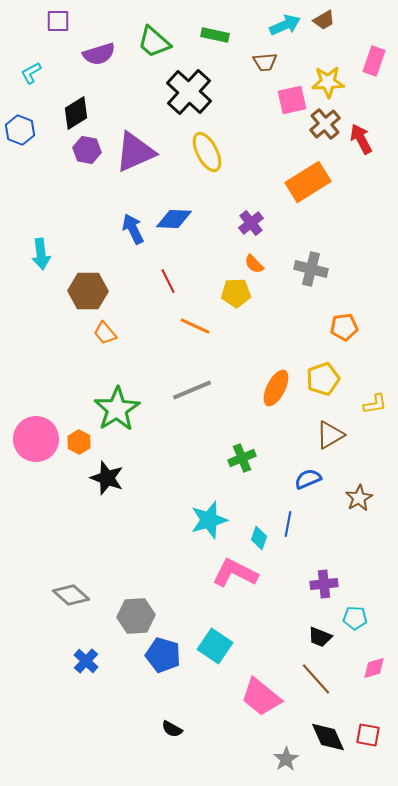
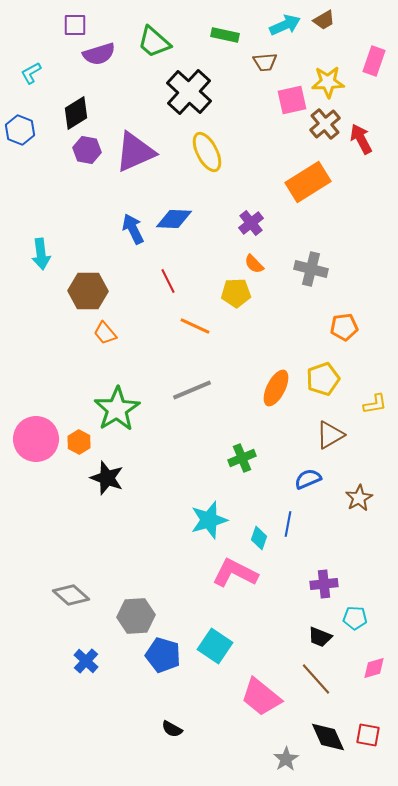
purple square at (58, 21): moved 17 px right, 4 px down
green rectangle at (215, 35): moved 10 px right
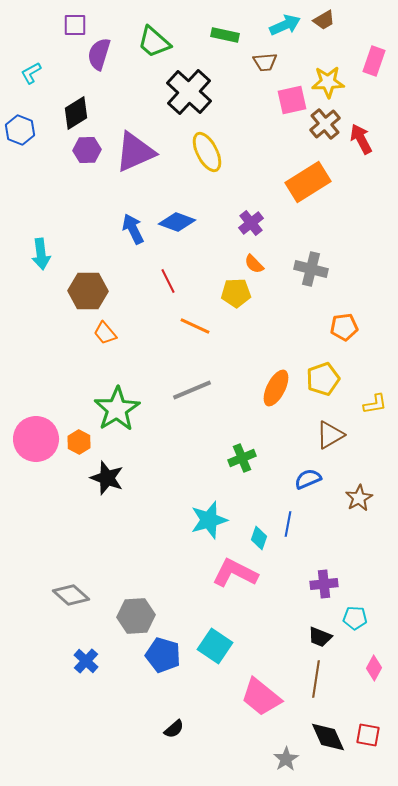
purple semicircle at (99, 54): rotated 124 degrees clockwise
purple hexagon at (87, 150): rotated 12 degrees counterclockwise
blue diamond at (174, 219): moved 3 px right, 3 px down; rotated 18 degrees clockwise
pink diamond at (374, 668): rotated 45 degrees counterclockwise
brown line at (316, 679): rotated 51 degrees clockwise
black semicircle at (172, 729): moved 2 px right; rotated 70 degrees counterclockwise
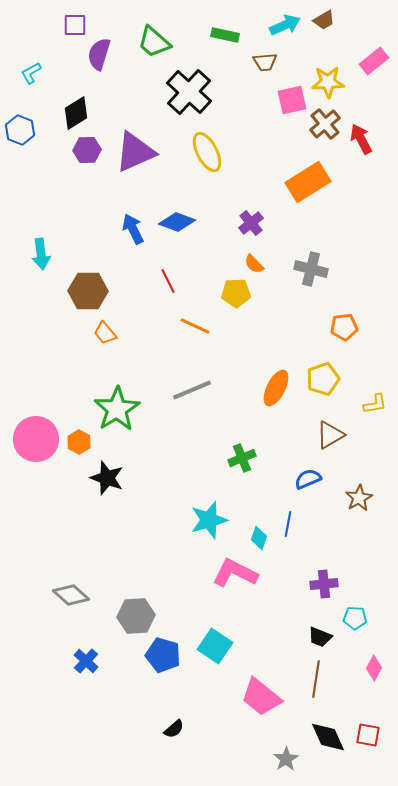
pink rectangle at (374, 61): rotated 32 degrees clockwise
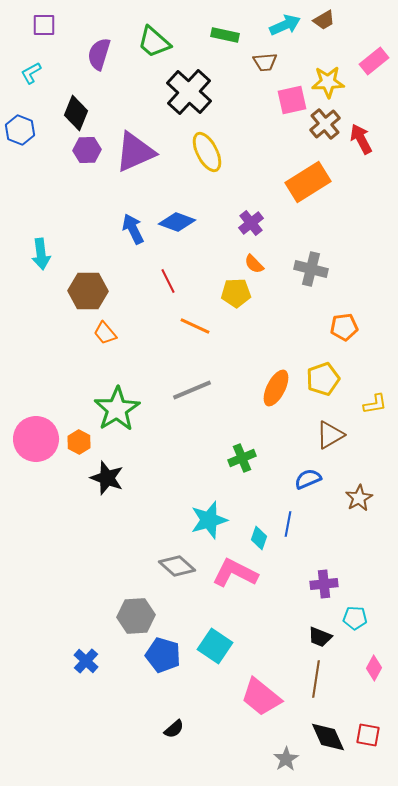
purple square at (75, 25): moved 31 px left
black diamond at (76, 113): rotated 36 degrees counterclockwise
gray diamond at (71, 595): moved 106 px right, 29 px up
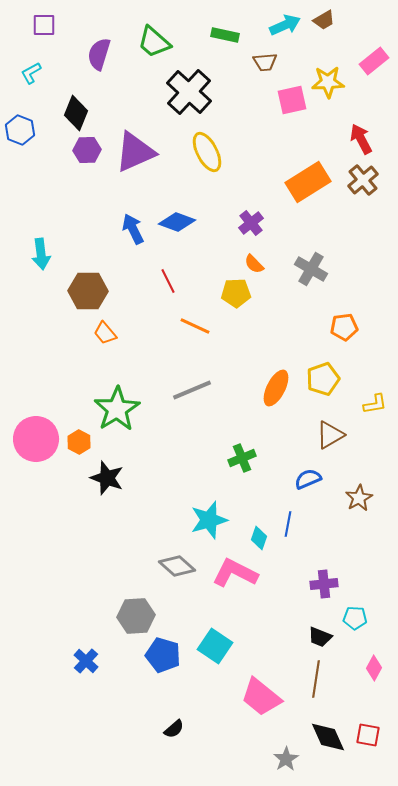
brown cross at (325, 124): moved 38 px right, 56 px down
gray cross at (311, 269): rotated 16 degrees clockwise
